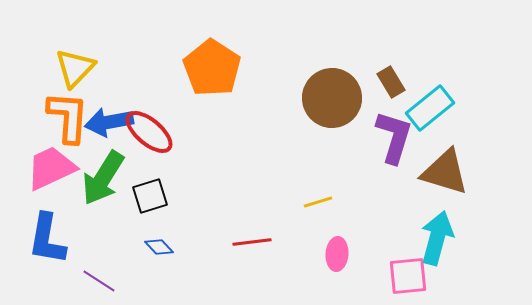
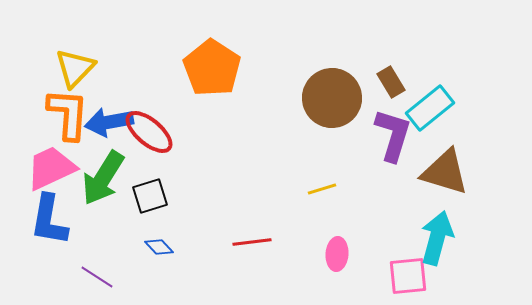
orange L-shape: moved 3 px up
purple L-shape: moved 1 px left, 2 px up
yellow line: moved 4 px right, 13 px up
blue L-shape: moved 2 px right, 19 px up
purple line: moved 2 px left, 4 px up
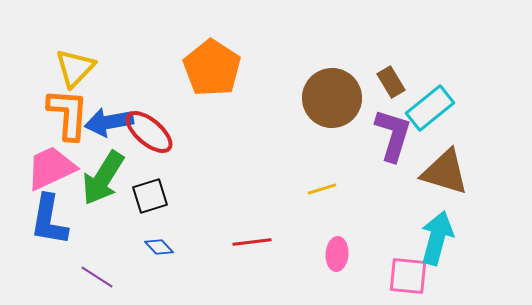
pink square: rotated 12 degrees clockwise
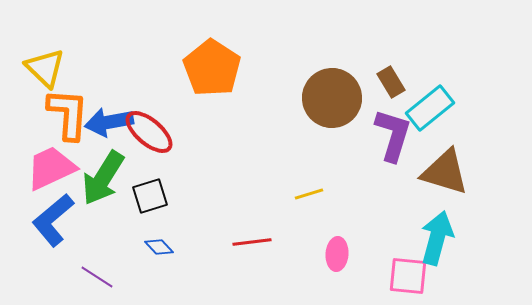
yellow triangle: moved 30 px left; rotated 30 degrees counterclockwise
yellow line: moved 13 px left, 5 px down
blue L-shape: moved 4 px right; rotated 40 degrees clockwise
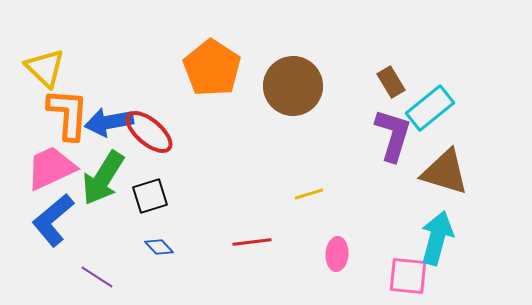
brown circle: moved 39 px left, 12 px up
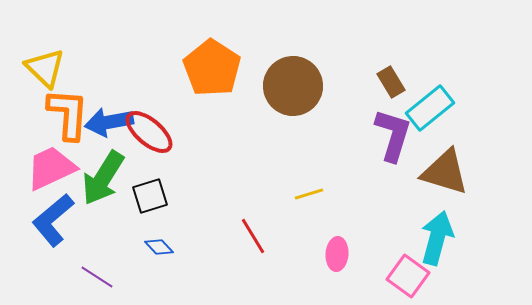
red line: moved 1 px right, 6 px up; rotated 66 degrees clockwise
pink square: rotated 30 degrees clockwise
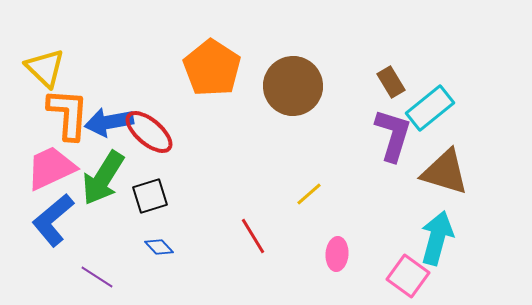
yellow line: rotated 24 degrees counterclockwise
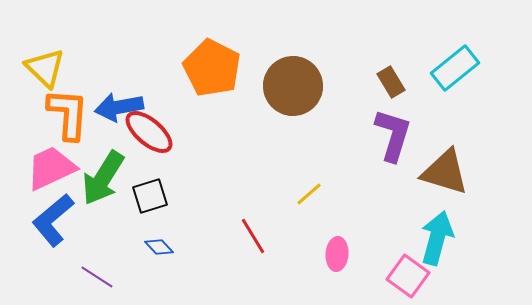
orange pentagon: rotated 6 degrees counterclockwise
cyan rectangle: moved 25 px right, 40 px up
blue arrow: moved 10 px right, 15 px up
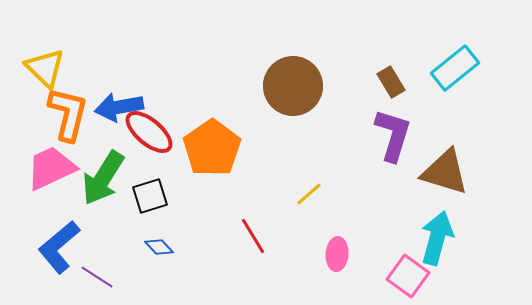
orange pentagon: moved 80 px down; rotated 10 degrees clockwise
orange L-shape: rotated 10 degrees clockwise
blue L-shape: moved 6 px right, 27 px down
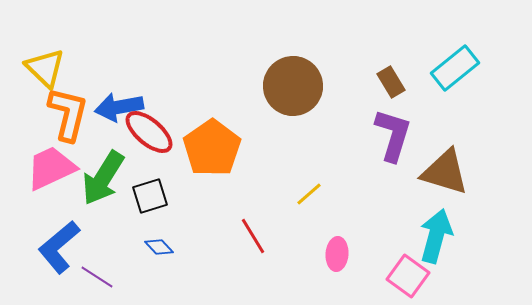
cyan arrow: moved 1 px left, 2 px up
